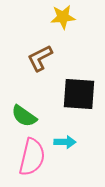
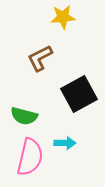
black square: rotated 33 degrees counterclockwise
green semicircle: rotated 20 degrees counterclockwise
cyan arrow: moved 1 px down
pink semicircle: moved 2 px left
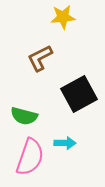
pink semicircle: rotated 6 degrees clockwise
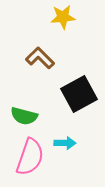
brown L-shape: rotated 72 degrees clockwise
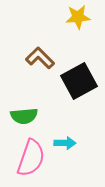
yellow star: moved 15 px right
black square: moved 13 px up
green semicircle: rotated 20 degrees counterclockwise
pink semicircle: moved 1 px right, 1 px down
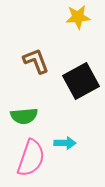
brown L-shape: moved 4 px left, 3 px down; rotated 24 degrees clockwise
black square: moved 2 px right
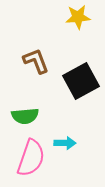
green semicircle: moved 1 px right
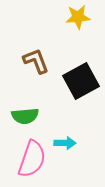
pink semicircle: moved 1 px right, 1 px down
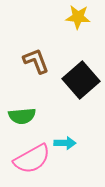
yellow star: rotated 10 degrees clockwise
black square: moved 1 px up; rotated 12 degrees counterclockwise
green semicircle: moved 3 px left
pink semicircle: rotated 42 degrees clockwise
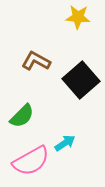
brown L-shape: rotated 40 degrees counterclockwise
green semicircle: rotated 40 degrees counterclockwise
cyan arrow: rotated 35 degrees counterclockwise
pink semicircle: moved 1 px left, 2 px down
